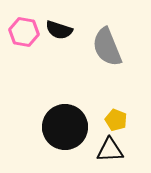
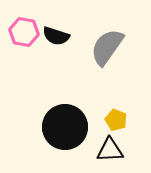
black semicircle: moved 3 px left, 6 px down
gray semicircle: rotated 57 degrees clockwise
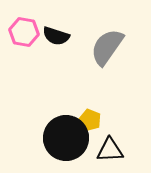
yellow pentagon: moved 26 px left
black circle: moved 1 px right, 11 px down
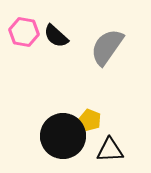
black semicircle: rotated 24 degrees clockwise
black circle: moved 3 px left, 2 px up
